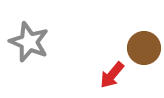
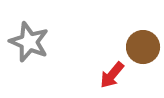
brown circle: moved 1 px left, 1 px up
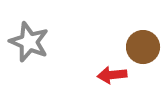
red arrow: rotated 44 degrees clockwise
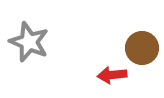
brown circle: moved 1 px left, 1 px down
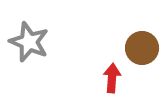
red arrow: moved 3 px down; rotated 100 degrees clockwise
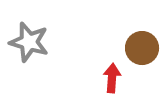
gray star: rotated 6 degrees counterclockwise
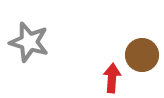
brown circle: moved 7 px down
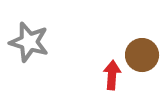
red arrow: moved 3 px up
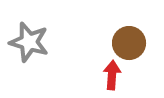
brown circle: moved 13 px left, 12 px up
